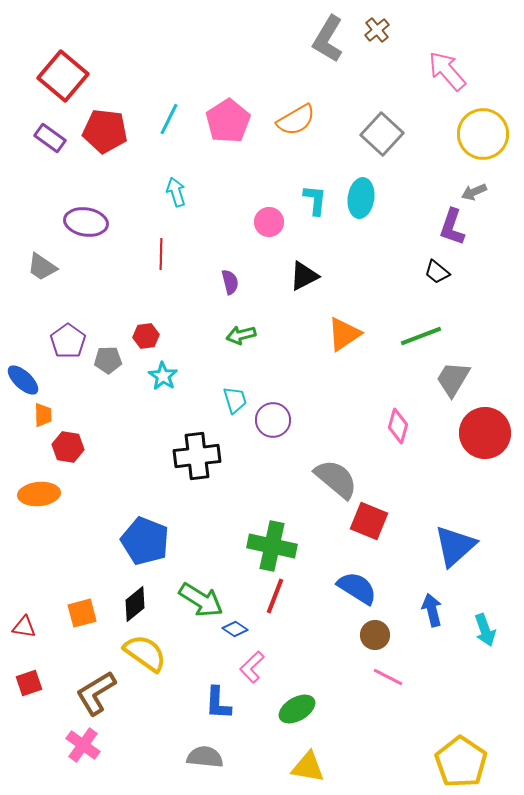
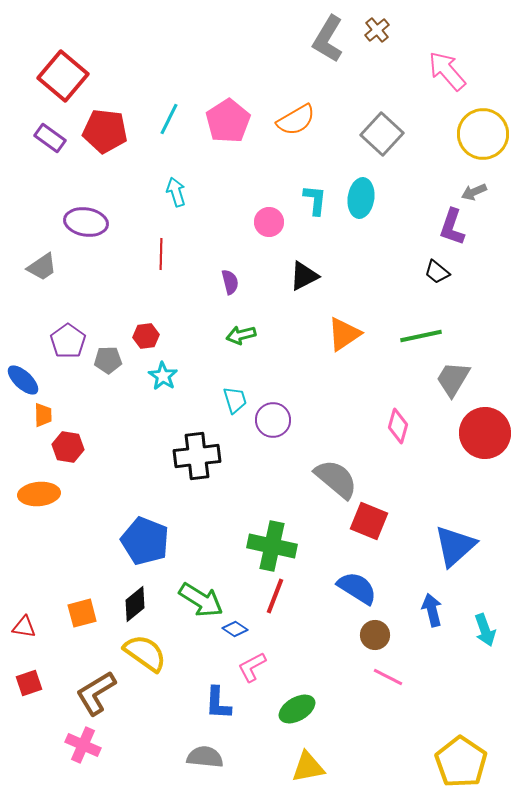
gray trapezoid at (42, 267): rotated 68 degrees counterclockwise
green line at (421, 336): rotated 9 degrees clockwise
pink L-shape at (252, 667): rotated 16 degrees clockwise
pink cross at (83, 745): rotated 12 degrees counterclockwise
yellow triangle at (308, 767): rotated 21 degrees counterclockwise
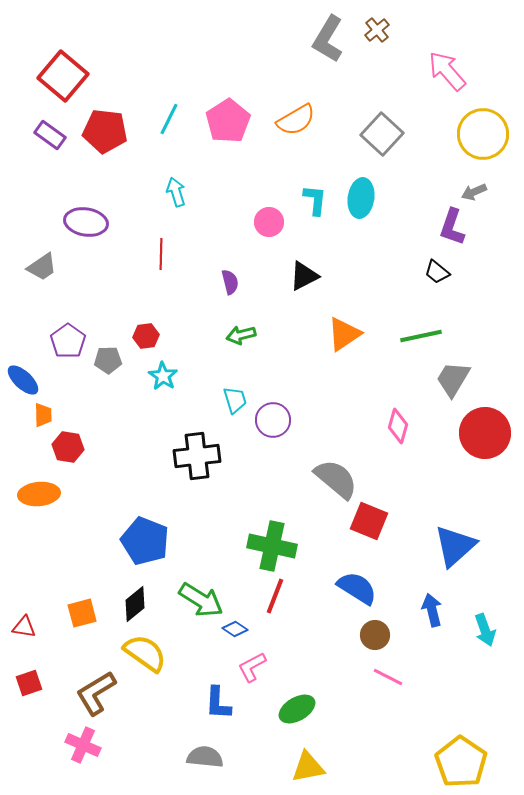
purple rectangle at (50, 138): moved 3 px up
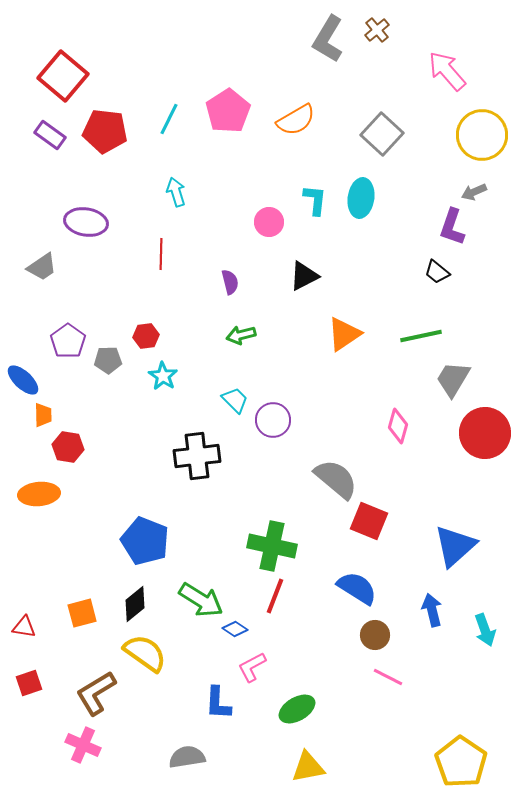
pink pentagon at (228, 121): moved 10 px up
yellow circle at (483, 134): moved 1 px left, 1 px down
cyan trapezoid at (235, 400): rotated 28 degrees counterclockwise
gray semicircle at (205, 757): moved 18 px left; rotated 15 degrees counterclockwise
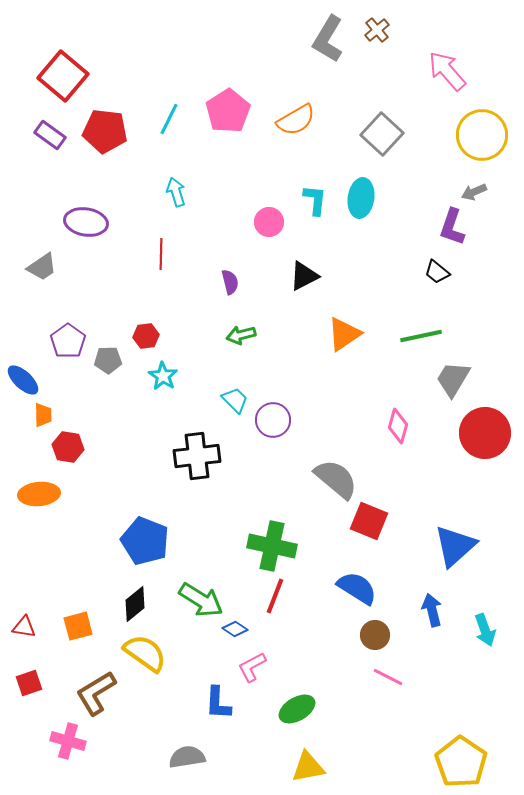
orange square at (82, 613): moved 4 px left, 13 px down
pink cross at (83, 745): moved 15 px left, 4 px up; rotated 8 degrees counterclockwise
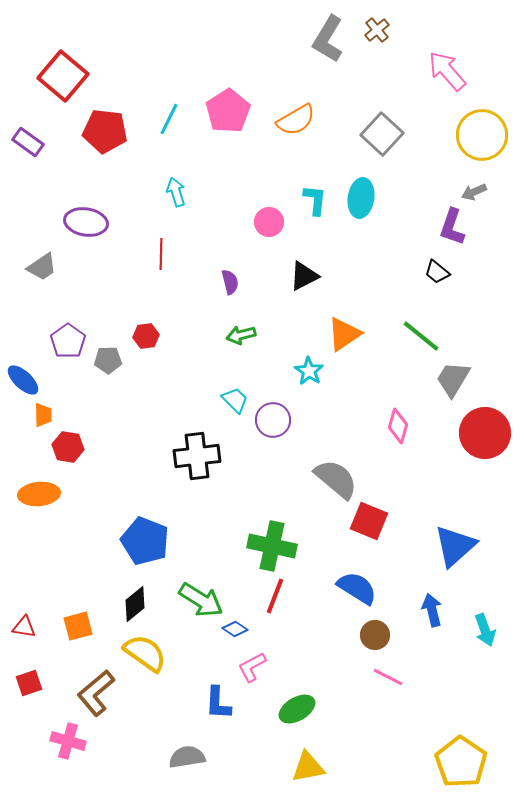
purple rectangle at (50, 135): moved 22 px left, 7 px down
green line at (421, 336): rotated 51 degrees clockwise
cyan star at (163, 376): moved 146 px right, 5 px up
brown L-shape at (96, 693): rotated 9 degrees counterclockwise
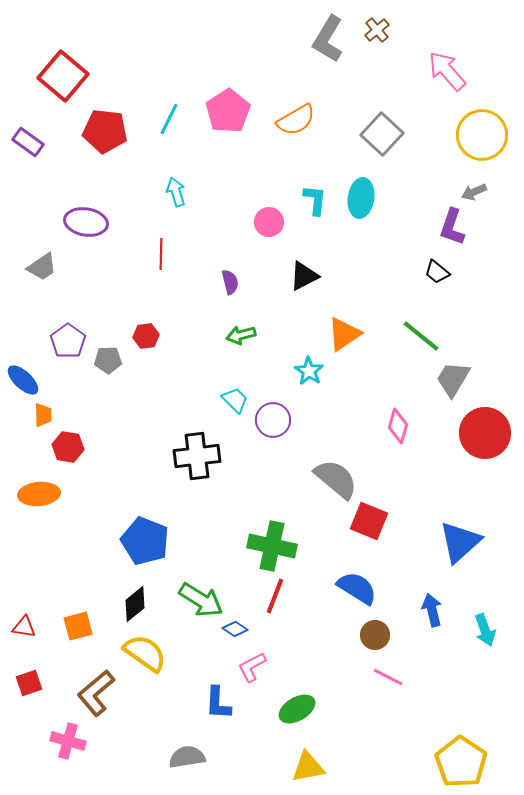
blue triangle at (455, 546): moved 5 px right, 4 px up
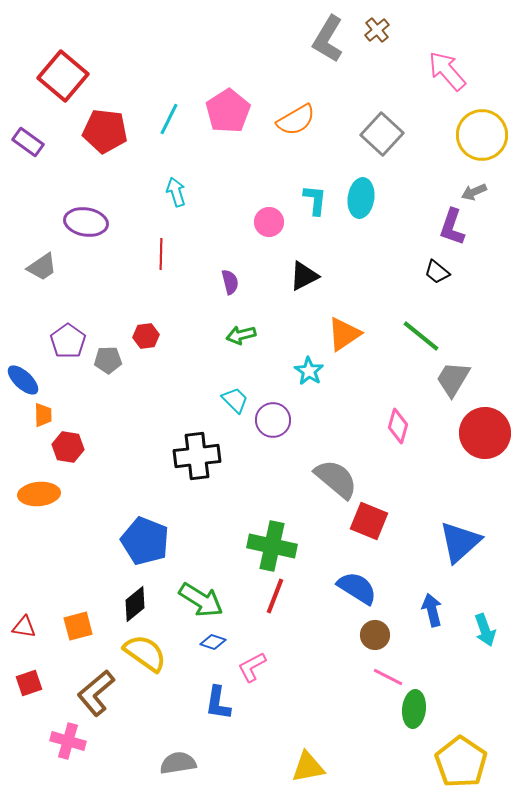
blue diamond at (235, 629): moved 22 px left, 13 px down; rotated 15 degrees counterclockwise
blue L-shape at (218, 703): rotated 6 degrees clockwise
green ellipse at (297, 709): moved 117 px right; rotated 54 degrees counterclockwise
gray semicircle at (187, 757): moved 9 px left, 6 px down
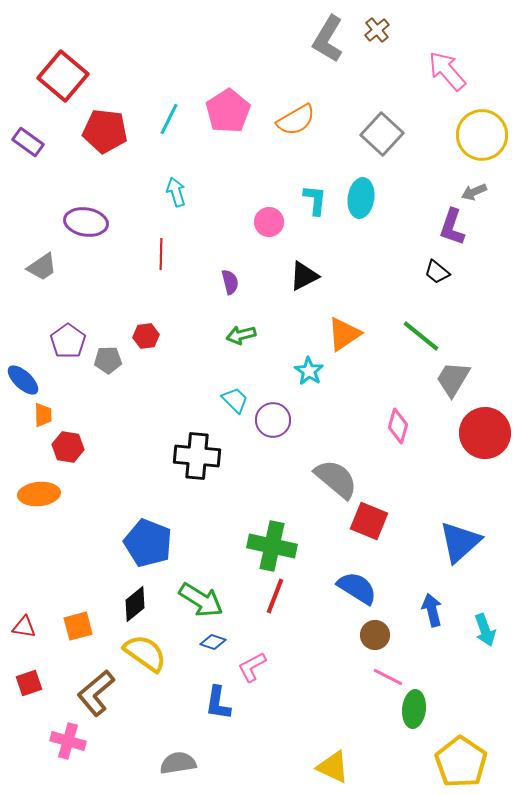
black cross at (197, 456): rotated 12 degrees clockwise
blue pentagon at (145, 541): moved 3 px right, 2 px down
yellow triangle at (308, 767): moved 25 px right; rotated 36 degrees clockwise
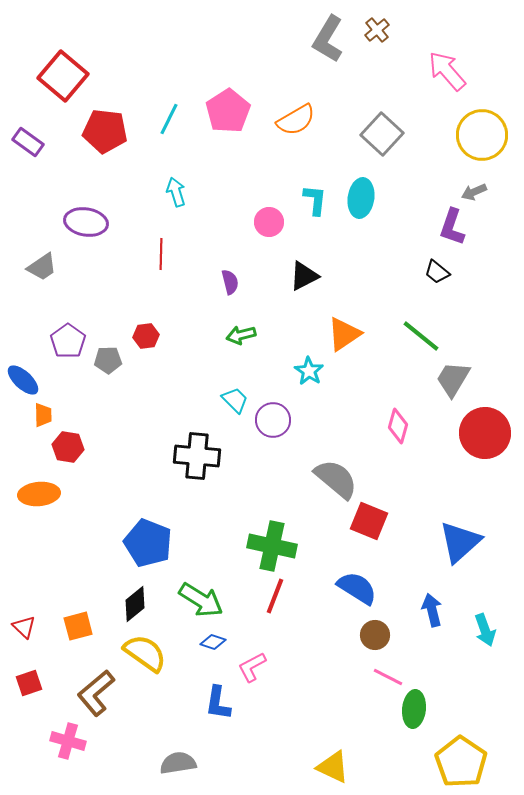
red triangle at (24, 627): rotated 35 degrees clockwise
